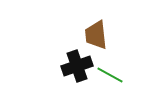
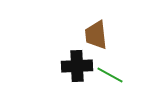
black cross: rotated 16 degrees clockwise
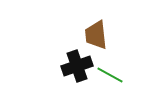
black cross: rotated 16 degrees counterclockwise
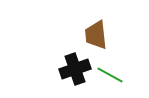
black cross: moved 2 px left, 3 px down
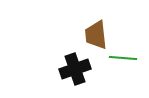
green line: moved 13 px right, 17 px up; rotated 24 degrees counterclockwise
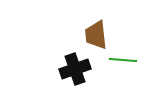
green line: moved 2 px down
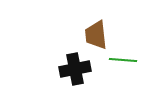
black cross: rotated 8 degrees clockwise
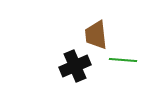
black cross: moved 3 px up; rotated 12 degrees counterclockwise
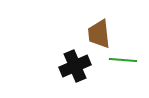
brown trapezoid: moved 3 px right, 1 px up
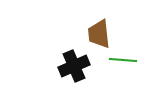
black cross: moved 1 px left
